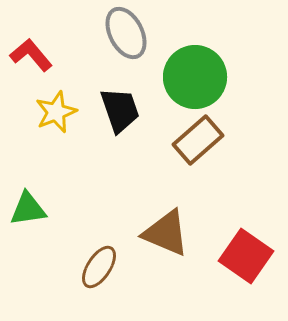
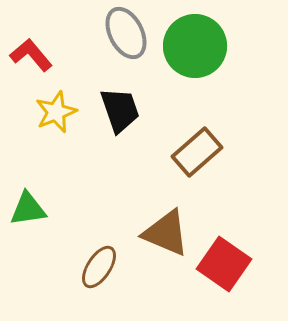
green circle: moved 31 px up
brown rectangle: moved 1 px left, 12 px down
red square: moved 22 px left, 8 px down
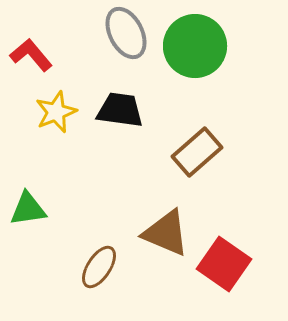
black trapezoid: rotated 63 degrees counterclockwise
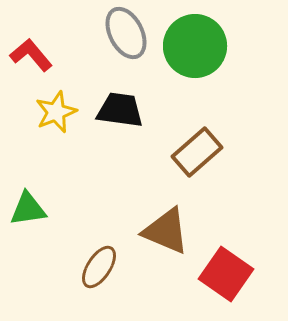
brown triangle: moved 2 px up
red square: moved 2 px right, 10 px down
